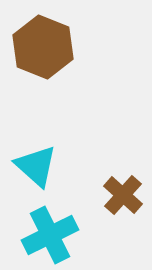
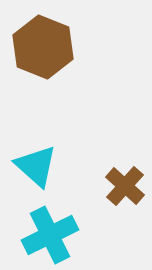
brown cross: moved 2 px right, 9 px up
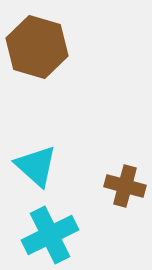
brown hexagon: moved 6 px left; rotated 6 degrees counterclockwise
brown cross: rotated 27 degrees counterclockwise
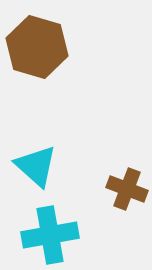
brown cross: moved 2 px right, 3 px down; rotated 6 degrees clockwise
cyan cross: rotated 16 degrees clockwise
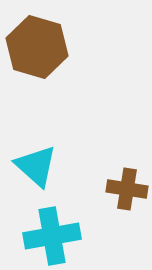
brown cross: rotated 12 degrees counterclockwise
cyan cross: moved 2 px right, 1 px down
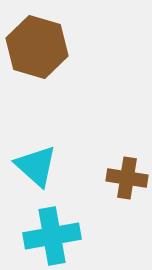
brown cross: moved 11 px up
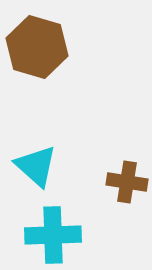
brown cross: moved 4 px down
cyan cross: moved 1 px right, 1 px up; rotated 8 degrees clockwise
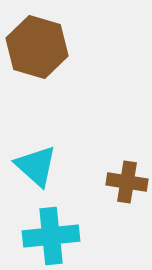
cyan cross: moved 2 px left, 1 px down; rotated 4 degrees counterclockwise
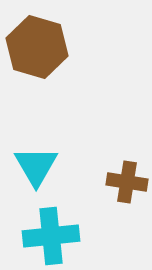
cyan triangle: rotated 18 degrees clockwise
